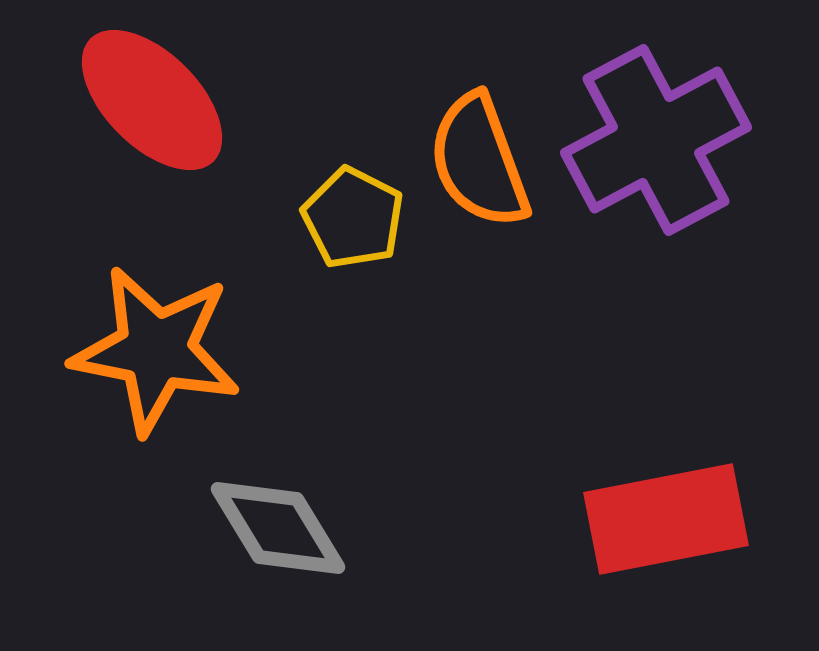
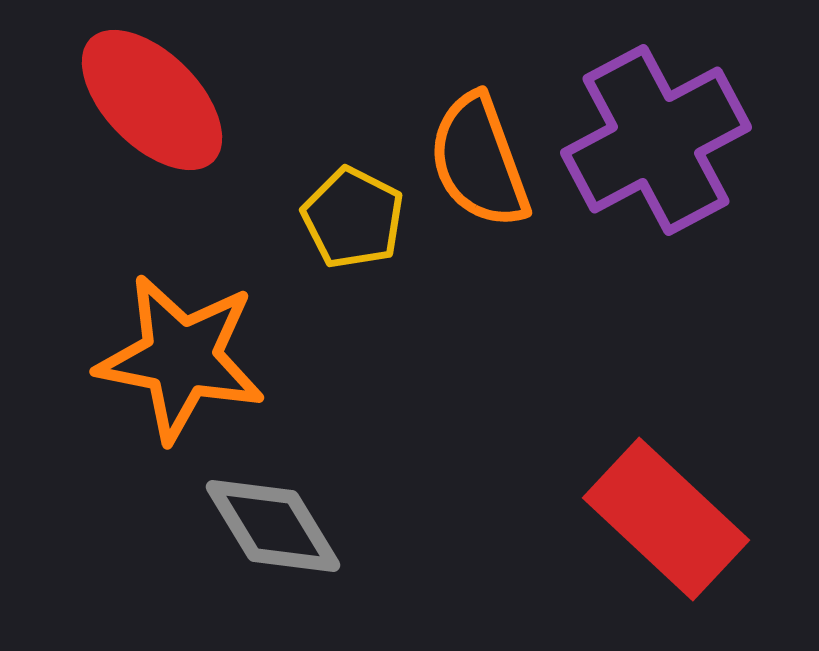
orange star: moved 25 px right, 8 px down
red rectangle: rotated 54 degrees clockwise
gray diamond: moved 5 px left, 2 px up
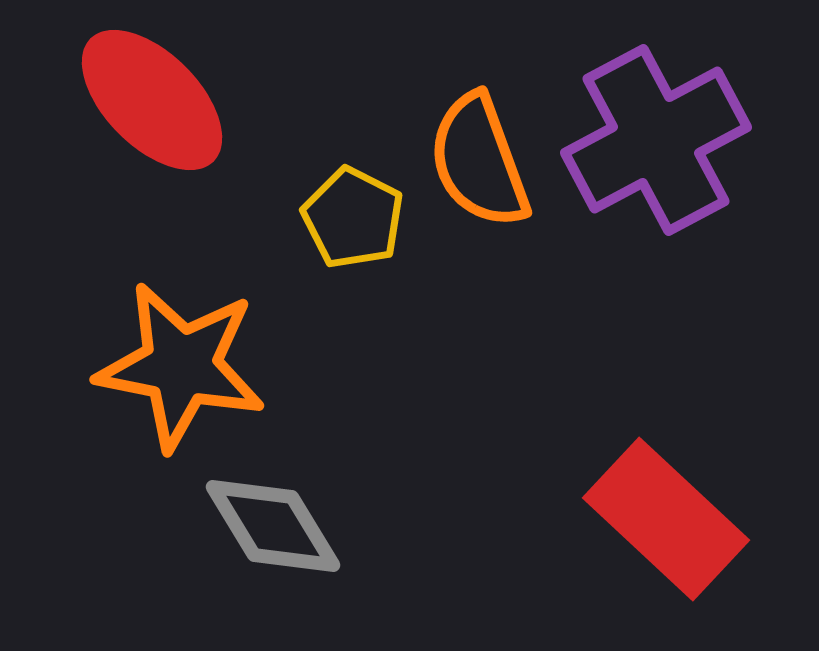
orange star: moved 8 px down
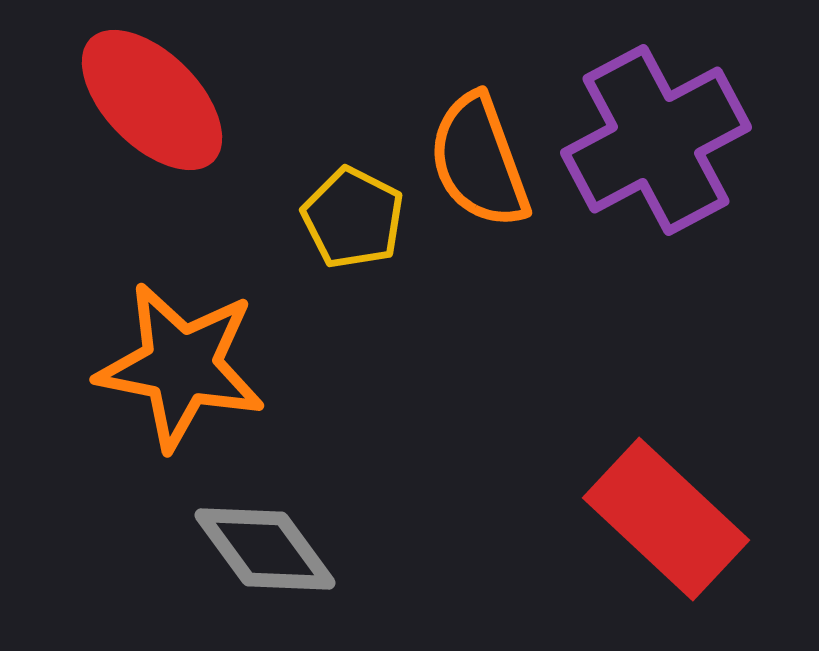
gray diamond: moved 8 px left, 23 px down; rotated 5 degrees counterclockwise
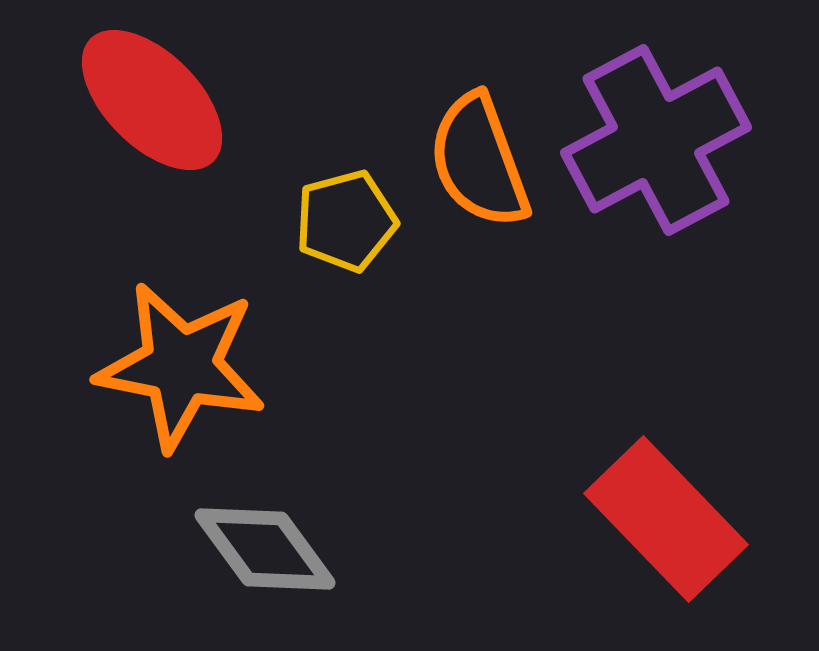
yellow pentagon: moved 7 px left, 3 px down; rotated 30 degrees clockwise
red rectangle: rotated 3 degrees clockwise
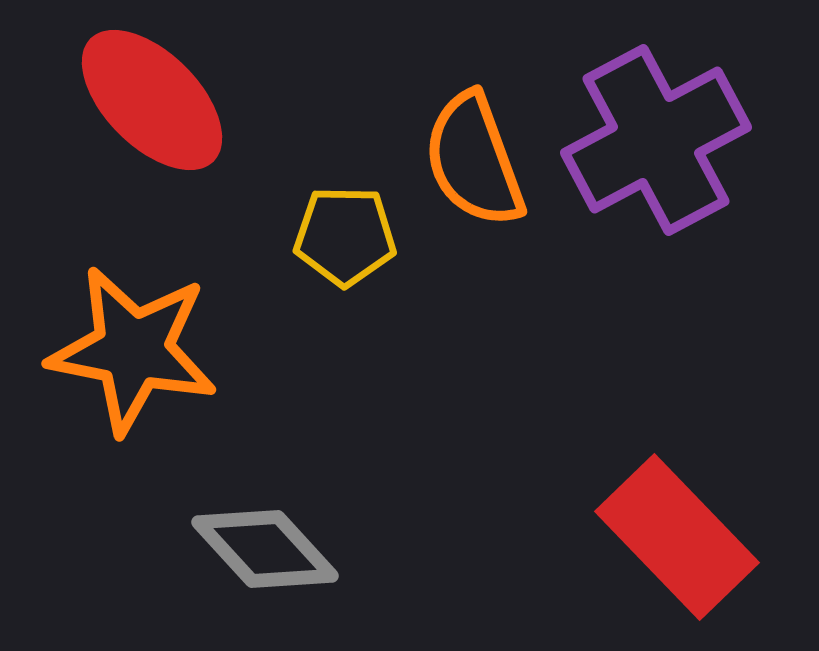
orange semicircle: moved 5 px left, 1 px up
yellow pentagon: moved 1 px left, 15 px down; rotated 16 degrees clockwise
orange star: moved 48 px left, 16 px up
red rectangle: moved 11 px right, 18 px down
gray diamond: rotated 6 degrees counterclockwise
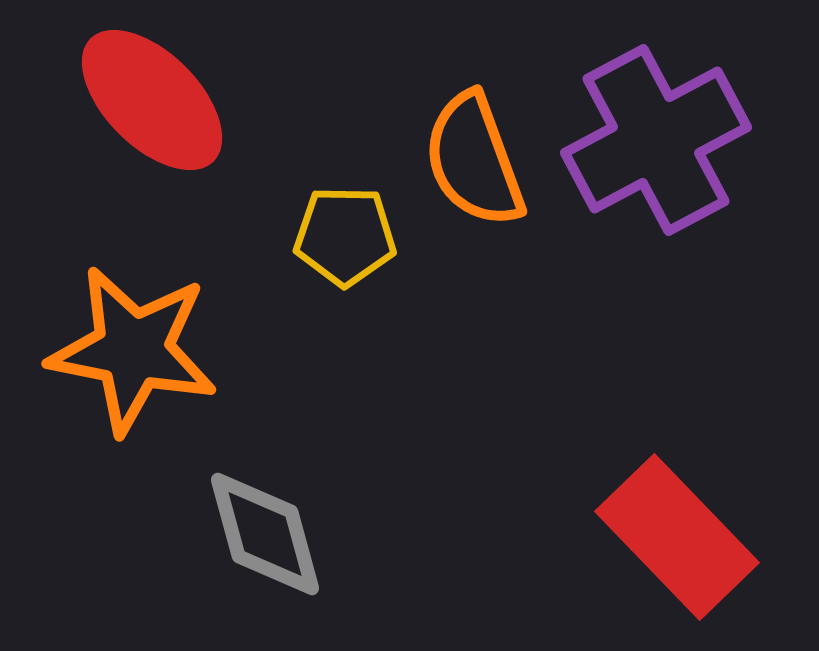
gray diamond: moved 15 px up; rotated 27 degrees clockwise
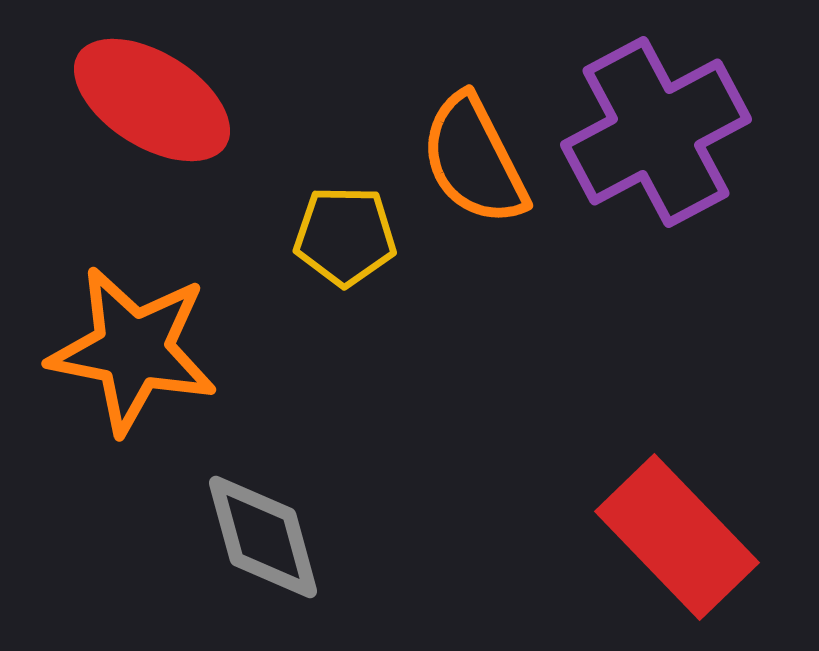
red ellipse: rotated 13 degrees counterclockwise
purple cross: moved 8 px up
orange semicircle: rotated 7 degrees counterclockwise
gray diamond: moved 2 px left, 3 px down
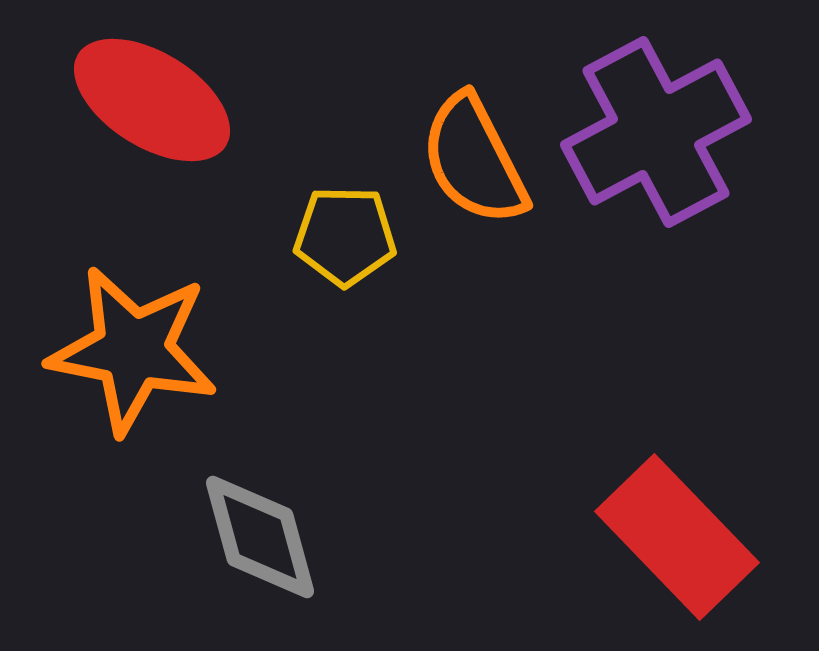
gray diamond: moved 3 px left
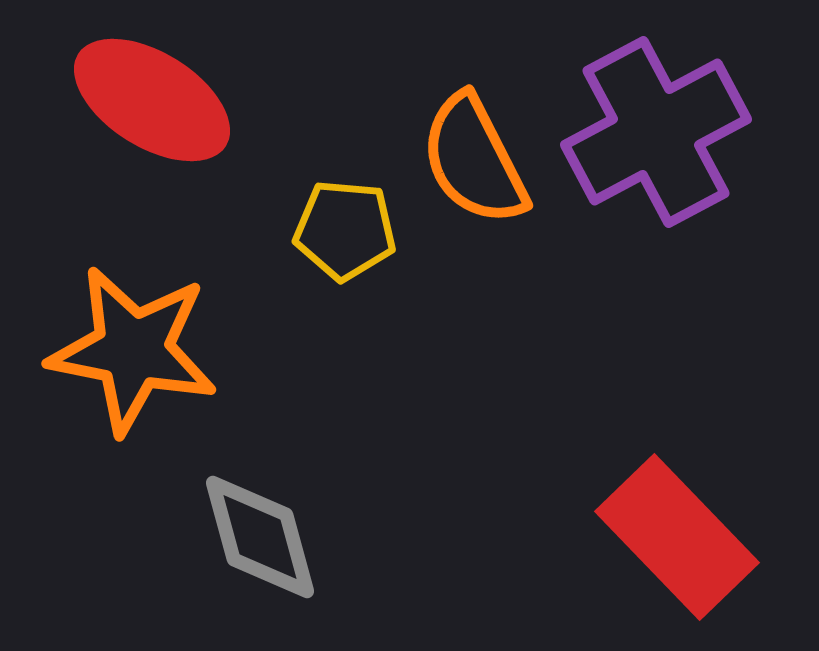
yellow pentagon: moved 6 px up; rotated 4 degrees clockwise
